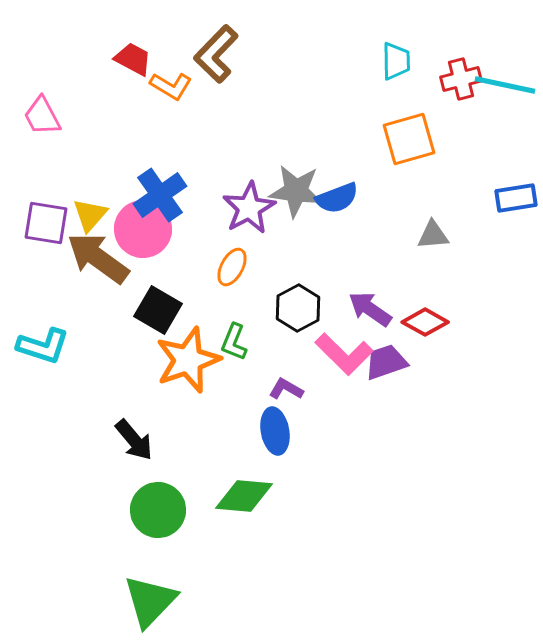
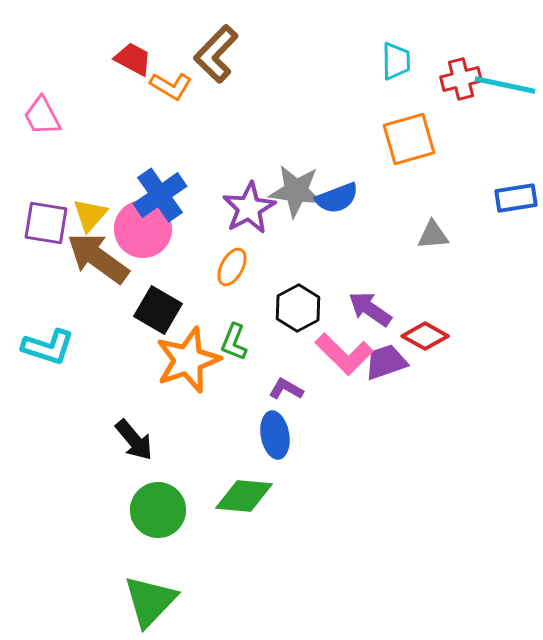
red diamond: moved 14 px down
cyan L-shape: moved 5 px right, 1 px down
blue ellipse: moved 4 px down
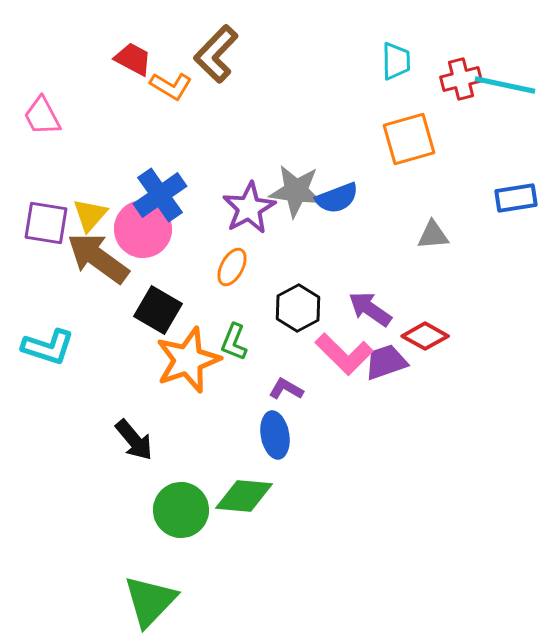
green circle: moved 23 px right
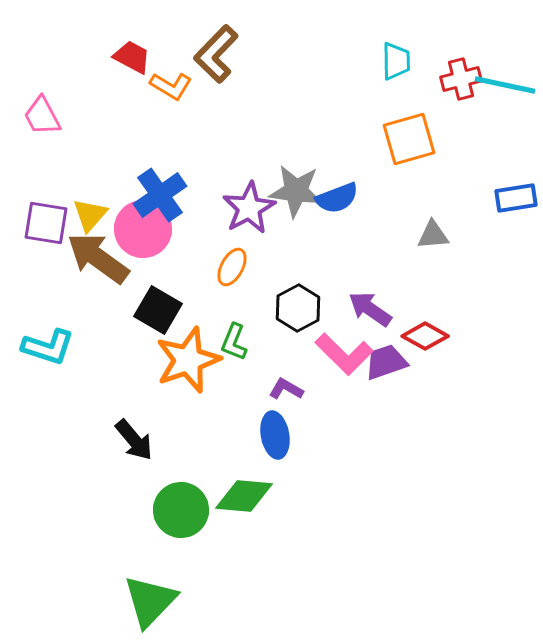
red trapezoid: moved 1 px left, 2 px up
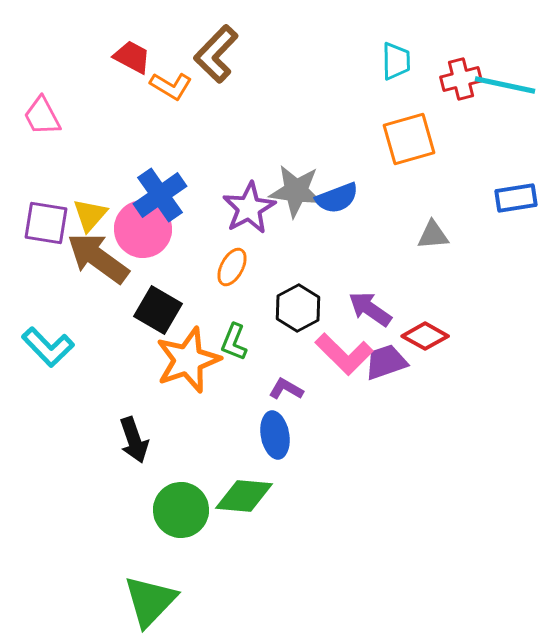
cyan L-shape: rotated 28 degrees clockwise
black arrow: rotated 21 degrees clockwise
